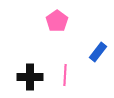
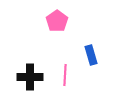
blue rectangle: moved 7 px left, 3 px down; rotated 54 degrees counterclockwise
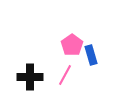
pink pentagon: moved 15 px right, 24 px down
pink line: rotated 25 degrees clockwise
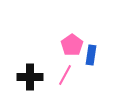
blue rectangle: rotated 24 degrees clockwise
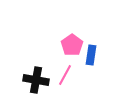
black cross: moved 6 px right, 3 px down; rotated 10 degrees clockwise
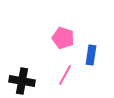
pink pentagon: moved 9 px left, 7 px up; rotated 20 degrees counterclockwise
black cross: moved 14 px left, 1 px down
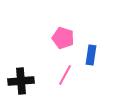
black cross: moved 1 px left; rotated 15 degrees counterclockwise
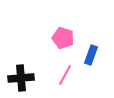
blue rectangle: rotated 12 degrees clockwise
black cross: moved 3 px up
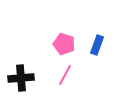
pink pentagon: moved 1 px right, 6 px down
blue rectangle: moved 6 px right, 10 px up
